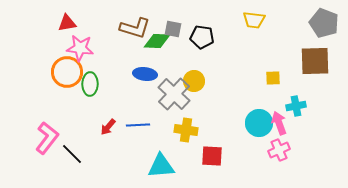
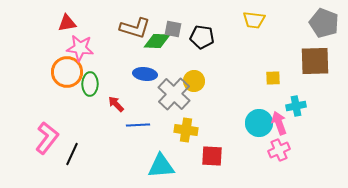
red arrow: moved 8 px right, 23 px up; rotated 96 degrees clockwise
black line: rotated 70 degrees clockwise
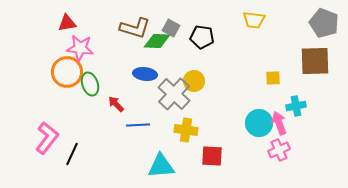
gray square: moved 2 px left, 1 px up; rotated 18 degrees clockwise
green ellipse: rotated 20 degrees counterclockwise
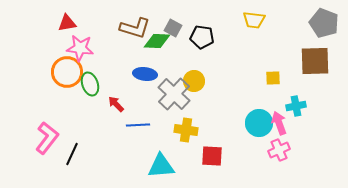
gray square: moved 2 px right
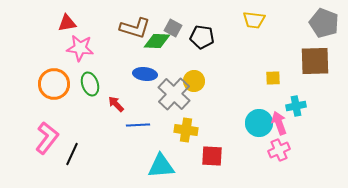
orange circle: moved 13 px left, 12 px down
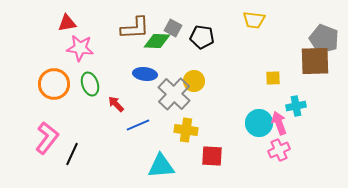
gray pentagon: moved 16 px down
brown L-shape: rotated 20 degrees counterclockwise
blue line: rotated 20 degrees counterclockwise
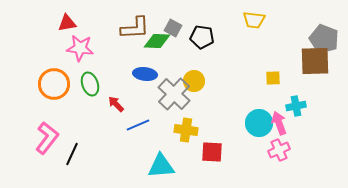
red square: moved 4 px up
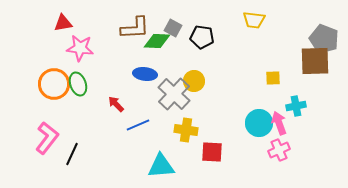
red triangle: moved 4 px left
green ellipse: moved 12 px left
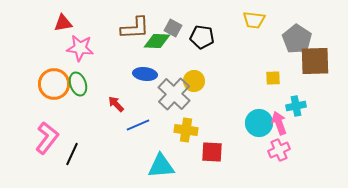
gray pentagon: moved 27 px left; rotated 12 degrees clockwise
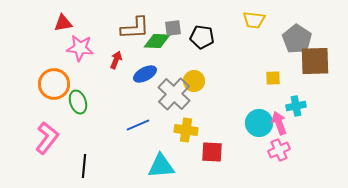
gray square: rotated 36 degrees counterclockwise
blue ellipse: rotated 35 degrees counterclockwise
green ellipse: moved 18 px down
red arrow: moved 44 px up; rotated 66 degrees clockwise
black line: moved 12 px right, 12 px down; rotated 20 degrees counterclockwise
